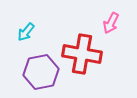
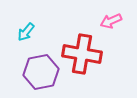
pink arrow: moved 2 px up; rotated 40 degrees clockwise
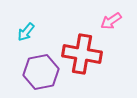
pink arrow: rotated 10 degrees counterclockwise
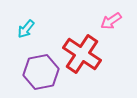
cyan arrow: moved 3 px up
red cross: rotated 24 degrees clockwise
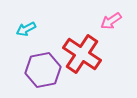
cyan arrow: rotated 24 degrees clockwise
purple hexagon: moved 2 px right, 2 px up
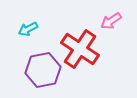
cyan arrow: moved 2 px right
red cross: moved 2 px left, 5 px up
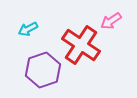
red cross: moved 1 px right, 4 px up
purple hexagon: rotated 8 degrees counterclockwise
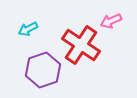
pink arrow: rotated 10 degrees clockwise
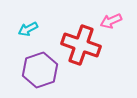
red cross: rotated 15 degrees counterclockwise
purple hexagon: moved 3 px left
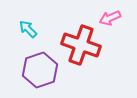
pink arrow: moved 1 px left, 3 px up
cyan arrow: rotated 72 degrees clockwise
